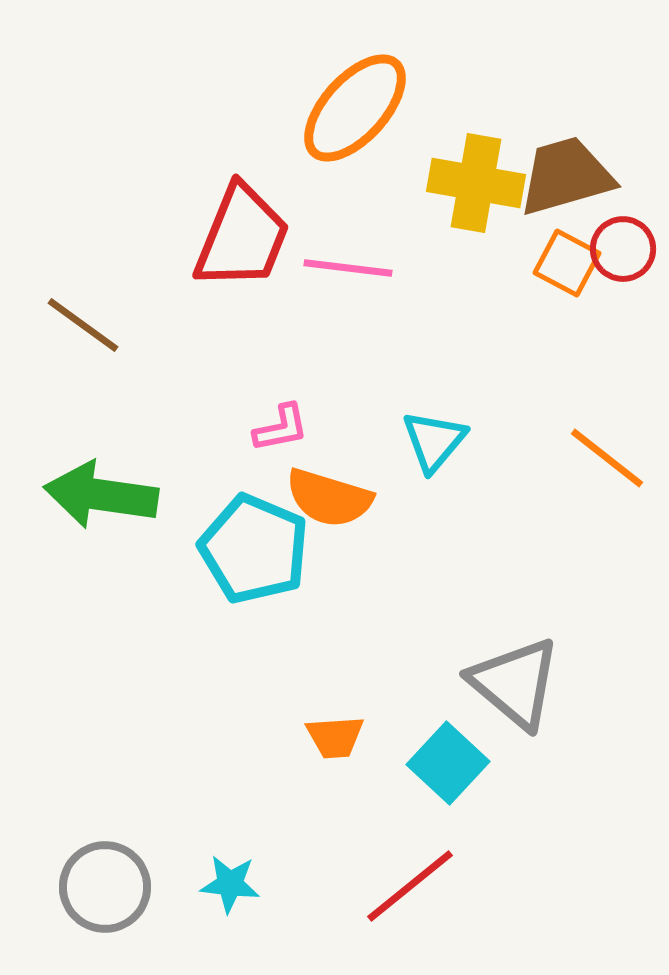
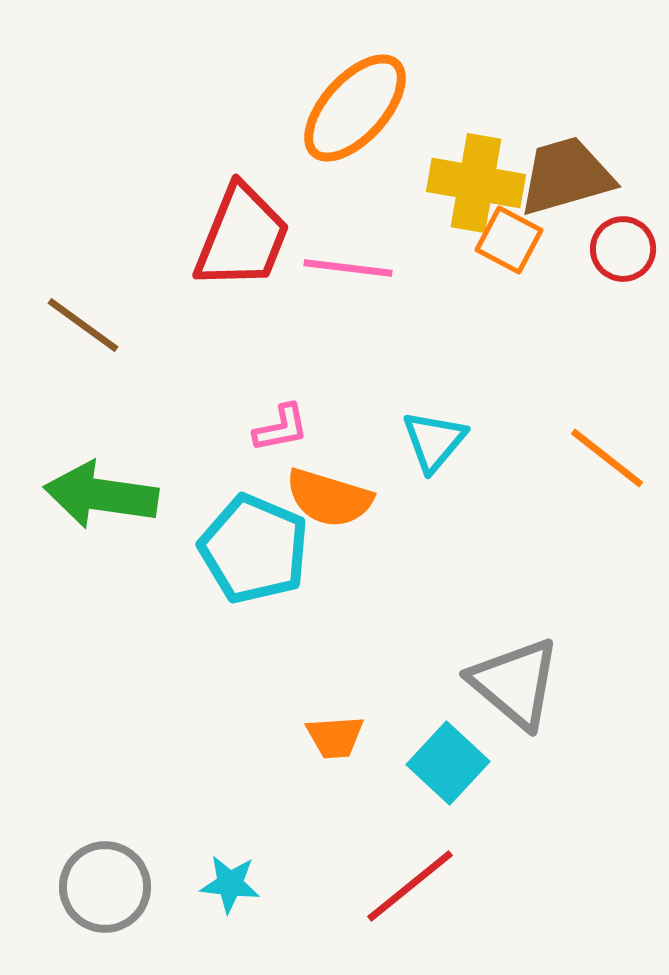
orange square: moved 58 px left, 23 px up
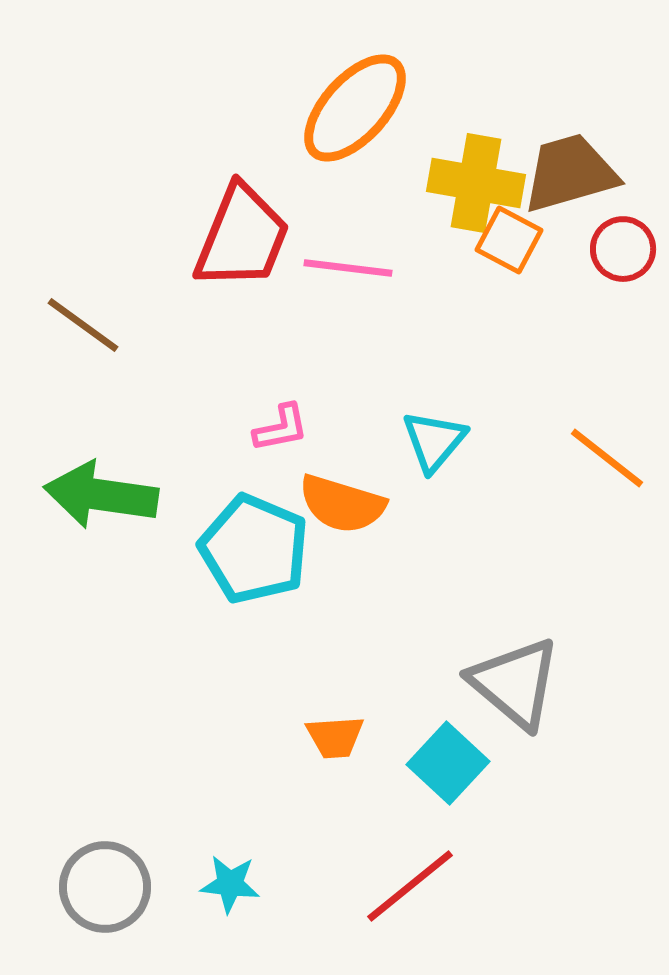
brown trapezoid: moved 4 px right, 3 px up
orange semicircle: moved 13 px right, 6 px down
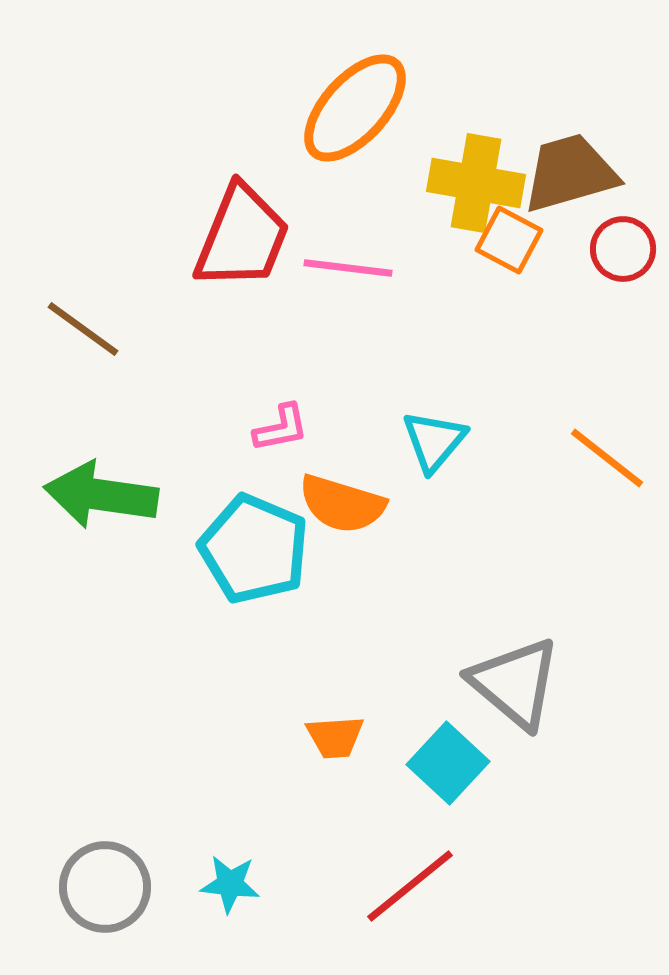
brown line: moved 4 px down
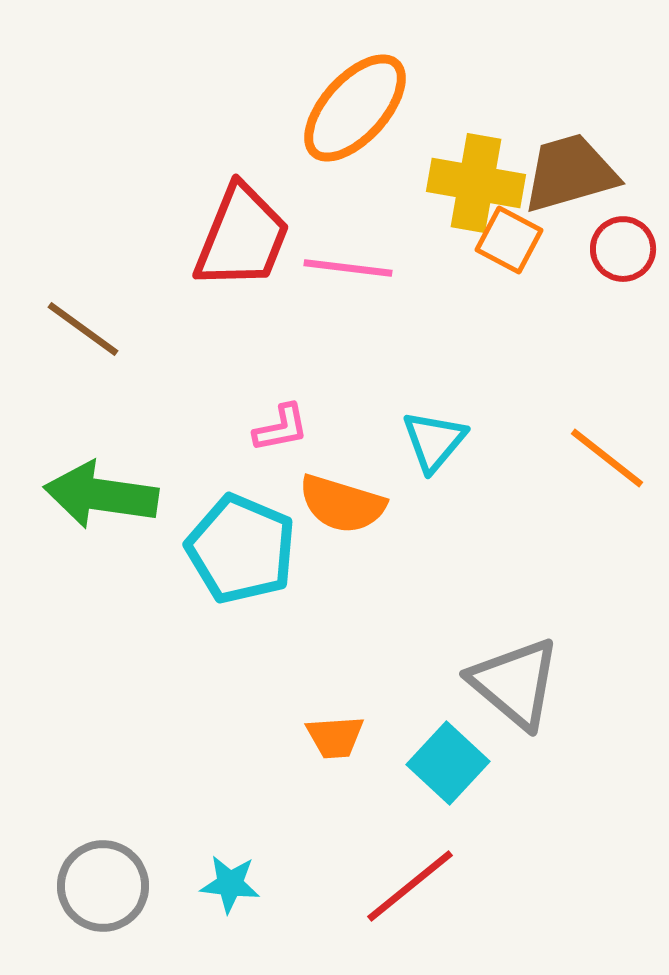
cyan pentagon: moved 13 px left
gray circle: moved 2 px left, 1 px up
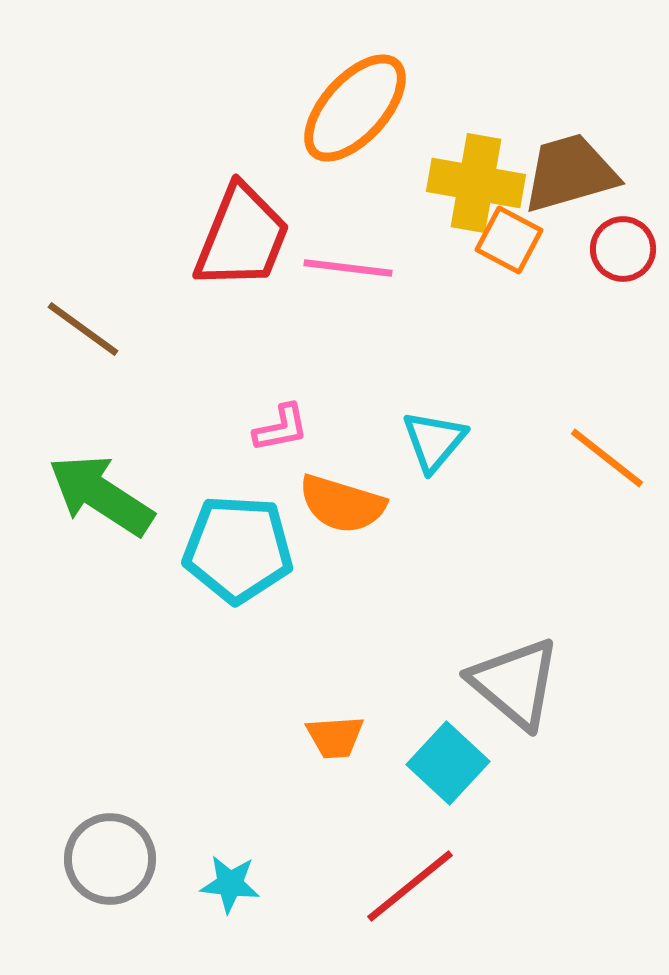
green arrow: rotated 25 degrees clockwise
cyan pentagon: moved 3 px left; rotated 20 degrees counterclockwise
gray circle: moved 7 px right, 27 px up
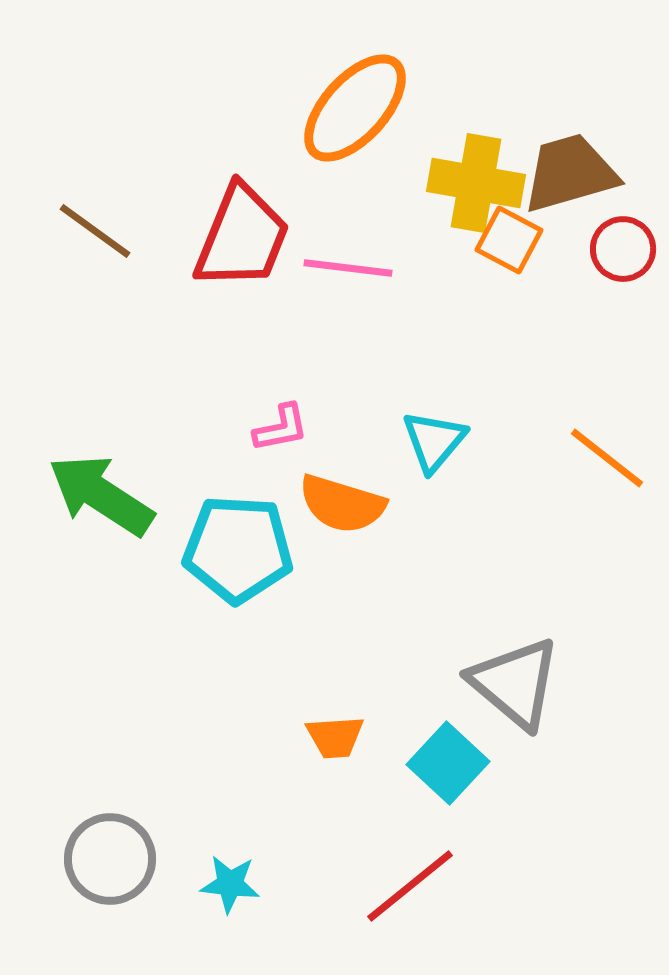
brown line: moved 12 px right, 98 px up
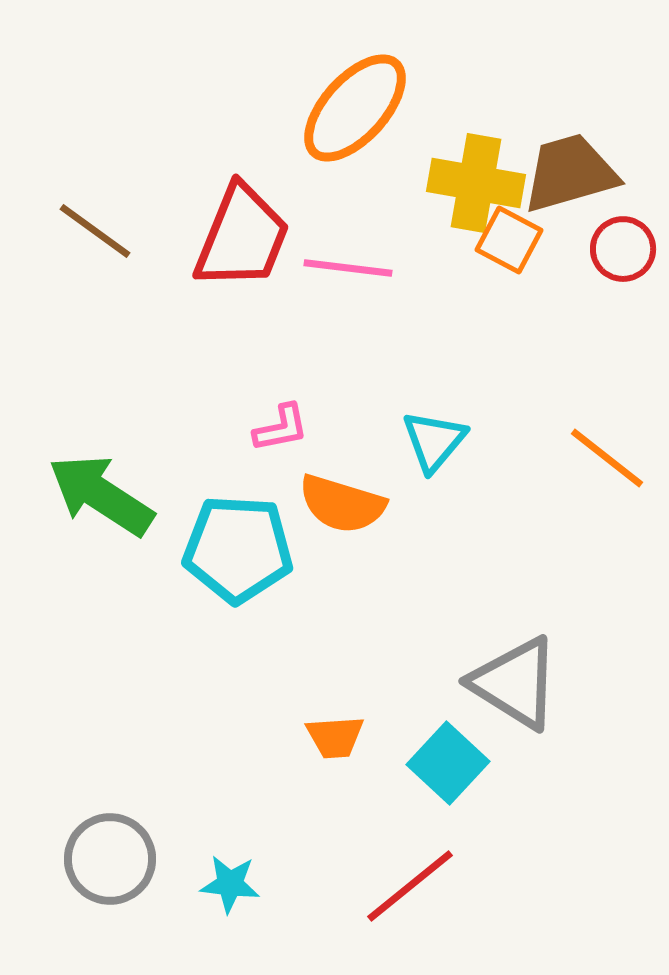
gray triangle: rotated 8 degrees counterclockwise
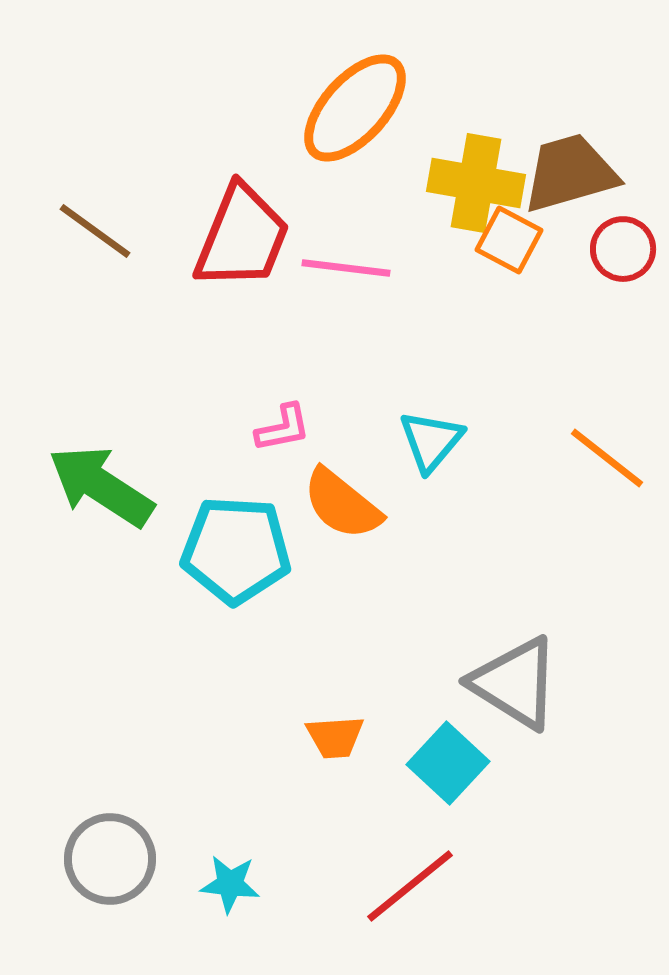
pink line: moved 2 px left
pink L-shape: moved 2 px right
cyan triangle: moved 3 px left
green arrow: moved 9 px up
orange semicircle: rotated 22 degrees clockwise
cyan pentagon: moved 2 px left, 1 px down
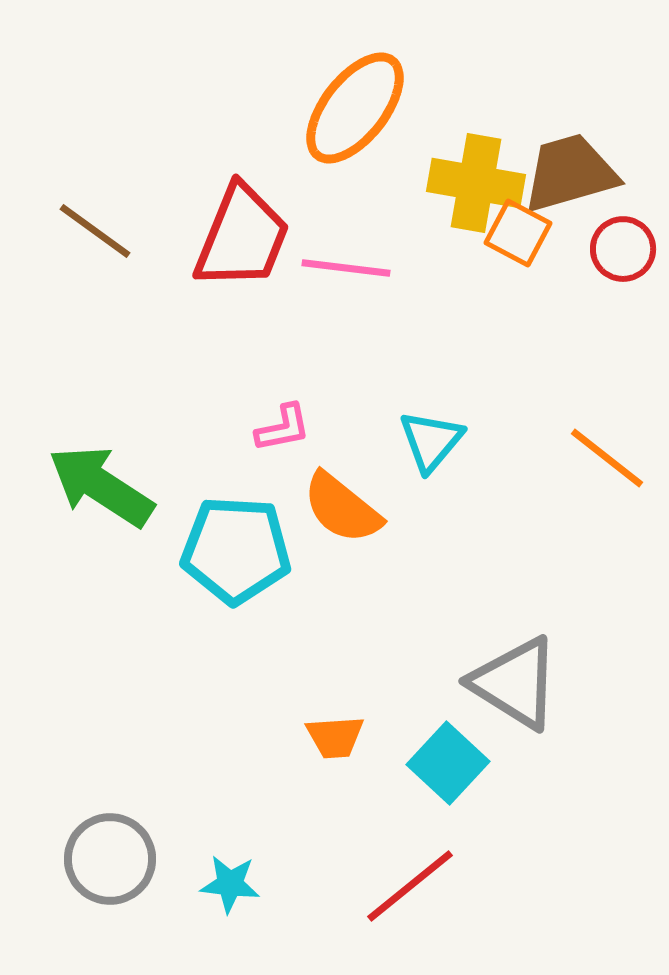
orange ellipse: rotated 4 degrees counterclockwise
orange square: moved 9 px right, 7 px up
orange semicircle: moved 4 px down
